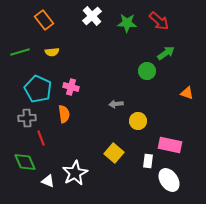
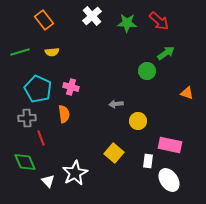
white triangle: rotated 24 degrees clockwise
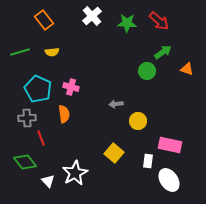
green arrow: moved 3 px left, 1 px up
orange triangle: moved 24 px up
green diamond: rotated 15 degrees counterclockwise
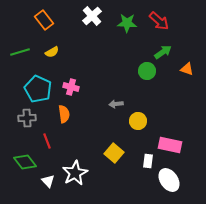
yellow semicircle: rotated 24 degrees counterclockwise
red line: moved 6 px right, 3 px down
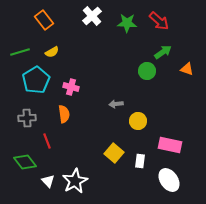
cyan pentagon: moved 2 px left, 9 px up; rotated 16 degrees clockwise
white rectangle: moved 8 px left
white star: moved 8 px down
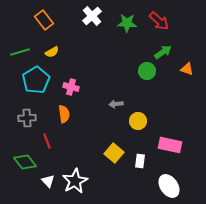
white ellipse: moved 6 px down
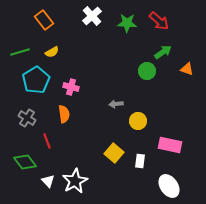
gray cross: rotated 36 degrees clockwise
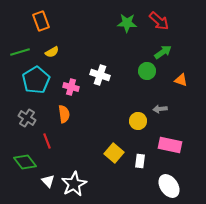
white cross: moved 8 px right, 59 px down; rotated 30 degrees counterclockwise
orange rectangle: moved 3 px left, 1 px down; rotated 18 degrees clockwise
orange triangle: moved 6 px left, 11 px down
gray arrow: moved 44 px right, 5 px down
white star: moved 1 px left, 3 px down
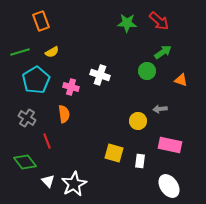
yellow square: rotated 24 degrees counterclockwise
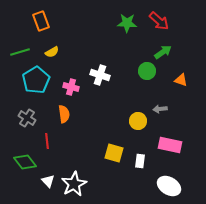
red line: rotated 14 degrees clockwise
white ellipse: rotated 25 degrees counterclockwise
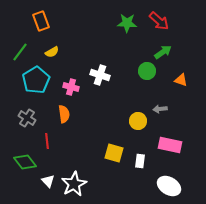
green line: rotated 36 degrees counterclockwise
